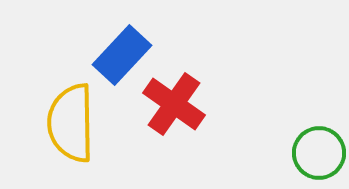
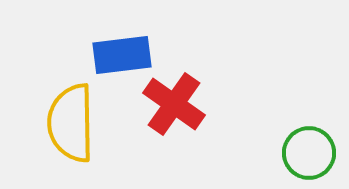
blue rectangle: rotated 40 degrees clockwise
green circle: moved 10 px left
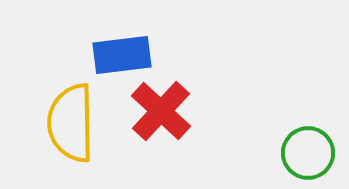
red cross: moved 13 px left, 7 px down; rotated 8 degrees clockwise
green circle: moved 1 px left
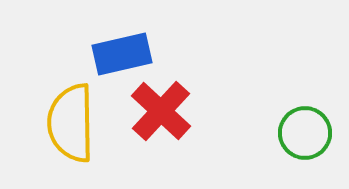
blue rectangle: moved 1 px up; rotated 6 degrees counterclockwise
green circle: moved 3 px left, 20 px up
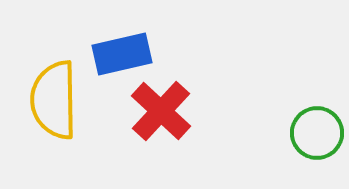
yellow semicircle: moved 17 px left, 23 px up
green circle: moved 12 px right
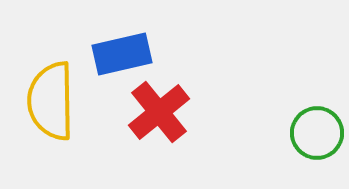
yellow semicircle: moved 3 px left, 1 px down
red cross: moved 2 px left, 1 px down; rotated 8 degrees clockwise
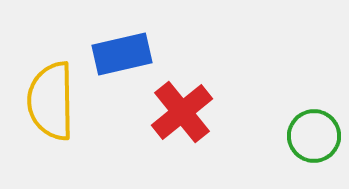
red cross: moved 23 px right
green circle: moved 3 px left, 3 px down
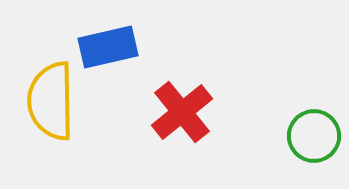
blue rectangle: moved 14 px left, 7 px up
